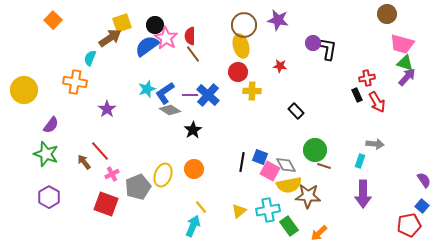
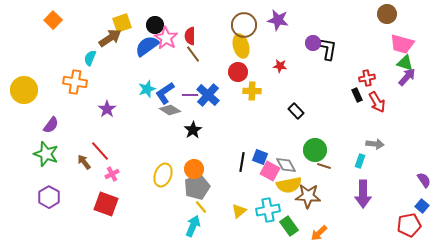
gray pentagon at (138, 187): moved 59 px right
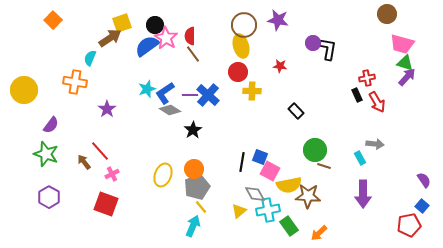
cyan rectangle at (360, 161): moved 3 px up; rotated 48 degrees counterclockwise
gray diamond at (286, 165): moved 31 px left, 29 px down
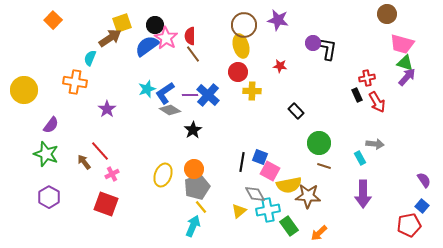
green circle at (315, 150): moved 4 px right, 7 px up
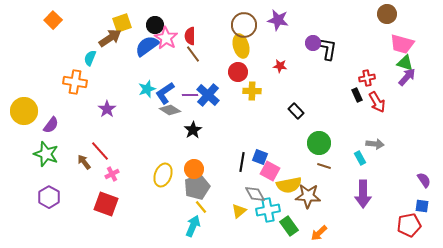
yellow circle at (24, 90): moved 21 px down
blue square at (422, 206): rotated 32 degrees counterclockwise
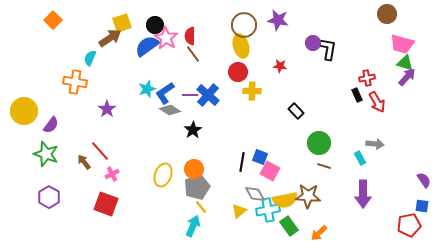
yellow semicircle at (289, 185): moved 4 px left, 15 px down
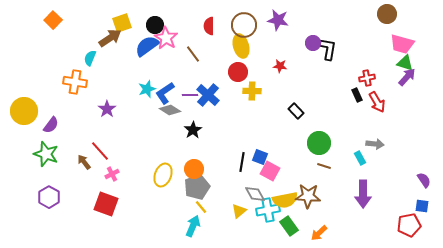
red semicircle at (190, 36): moved 19 px right, 10 px up
